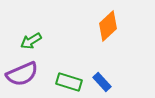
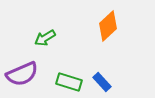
green arrow: moved 14 px right, 3 px up
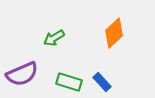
orange diamond: moved 6 px right, 7 px down
green arrow: moved 9 px right
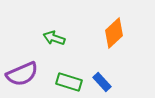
green arrow: rotated 50 degrees clockwise
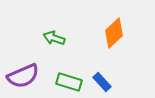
purple semicircle: moved 1 px right, 2 px down
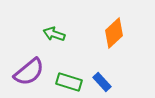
green arrow: moved 4 px up
purple semicircle: moved 6 px right, 4 px up; rotated 16 degrees counterclockwise
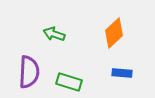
purple semicircle: rotated 48 degrees counterclockwise
blue rectangle: moved 20 px right, 9 px up; rotated 42 degrees counterclockwise
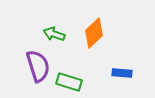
orange diamond: moved 20 px left
purple semicircle: moved 9 px right, 6 px up; rotated 20 degrees counterclockwise
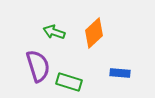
green arrow: moved 2 px up
blue rectangle: moved 2 px left
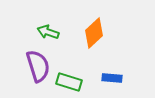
green arrow: moved 6 px left
blue rectangle: moved 8 px left, 5 px down
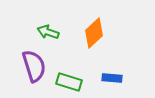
purple semicircle: moved 4 px left
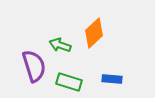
green arrow: moved 12 px right, 13 px down
blue rectangle: moved 1 px down
